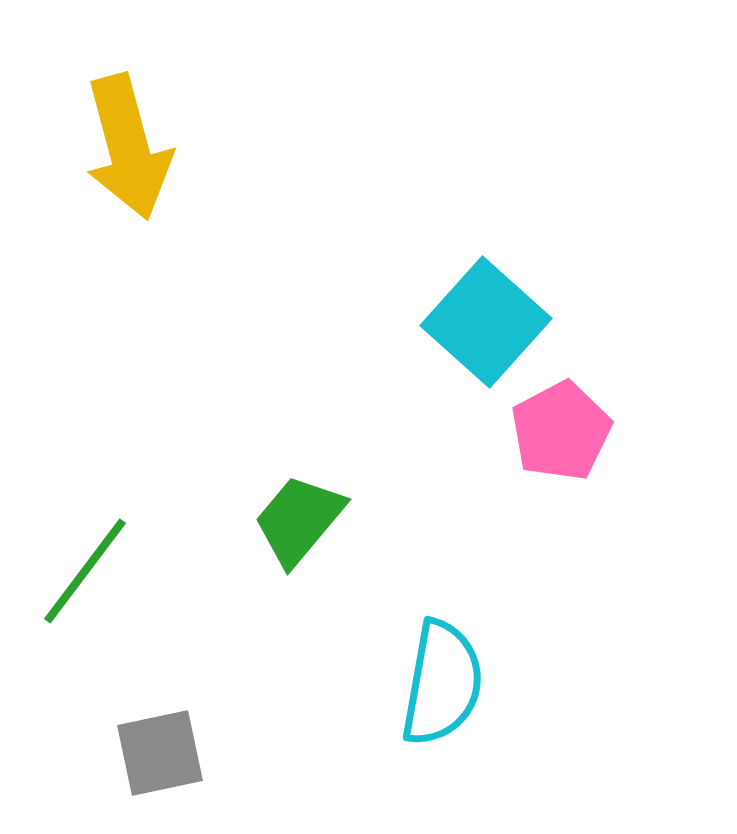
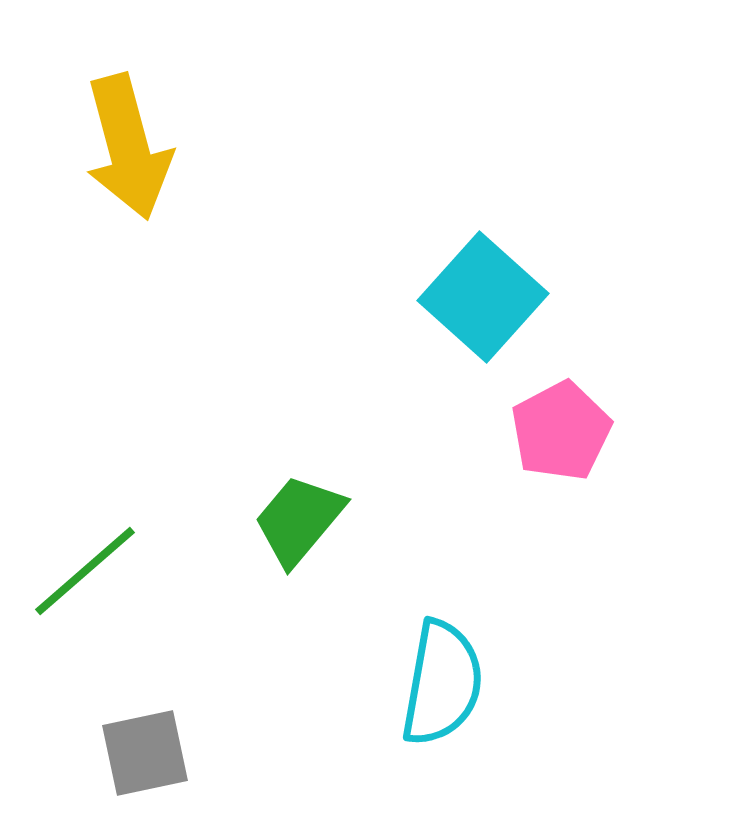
cyan square: moved 3 px left, 25 px up
green line: rotated 12 degrees clockwise
gray square: moved 15 px left
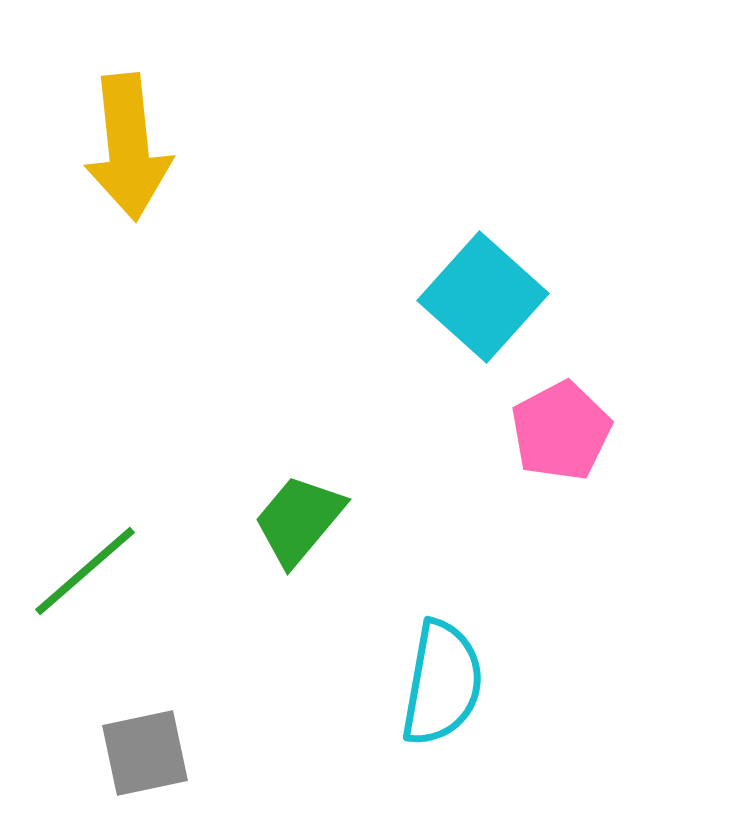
yellow arrow: rotated 9 degrees clockwise
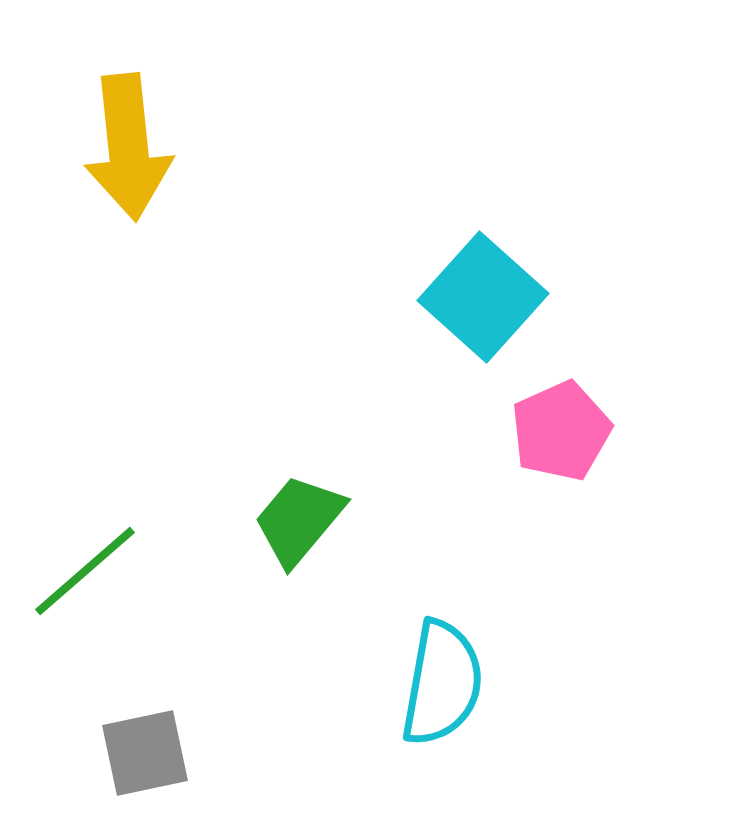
pink pentagon: rotated 4 degrees clockwise
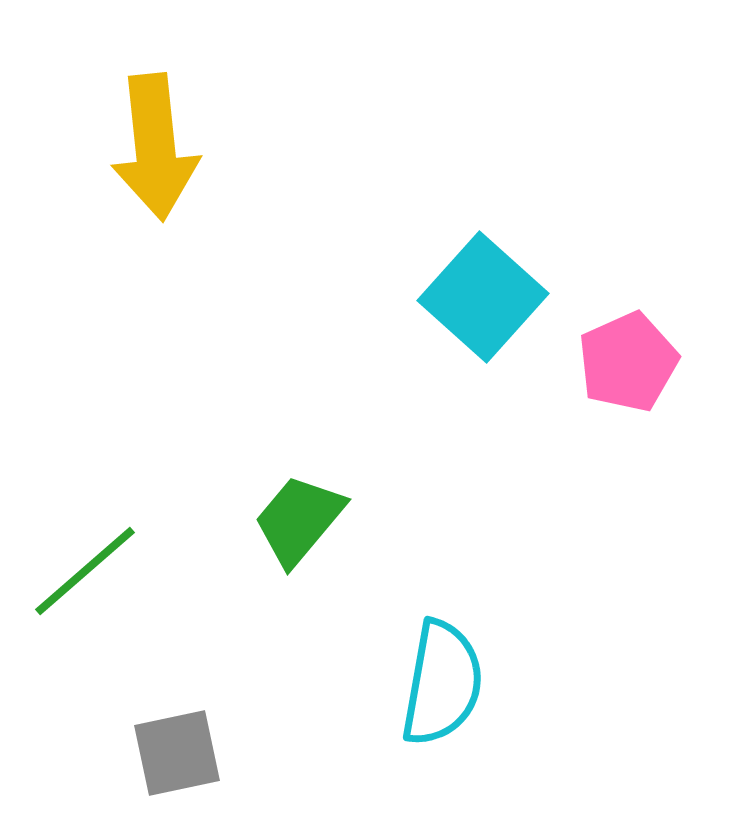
yellow arrow: moved 27 px right
pink pentagon: moved 67 px right, 69 px up
gray square: moved 32 px right
